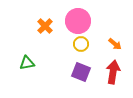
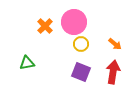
pink circle: moved 4 px left, 1 px down
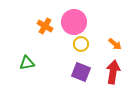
orange cross: rotated 14 degrees counterclockwise
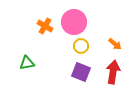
yellow circle: moved 2 px down
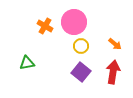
purple square: rotated 18 degrees clockwise
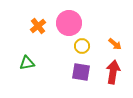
pink circle: moved 5 px left, 1 px down
orange cross: moved 7 px left; rotated 21 degrees clockwise
yellow circle: moved 1 px right
purple square: rotated 30 degrees counterclockwise
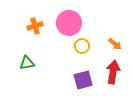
orange cross: moved 3 px left; rotated 21 degrees clockwise
purple square: moved 2 px right, 8 px down; rotated 24 degrees counterclockwise
